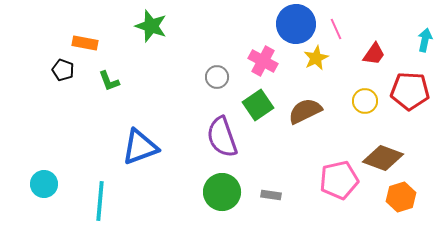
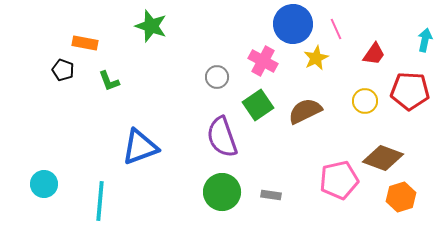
blue circle: moved 3 px left
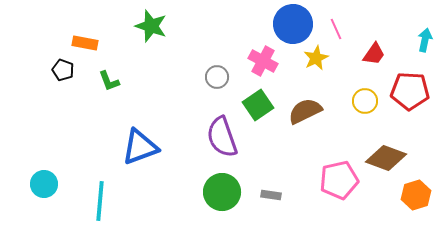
brown diamond: moved 3 px right
orange hexagon: moved 15 px right, 2 px up
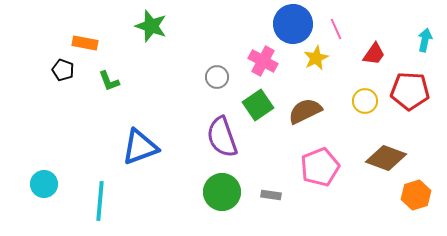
pink pentagon: moved 19 px left, 13 px up; rotated 9 degrees counterclockwise
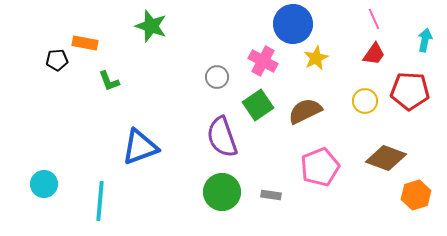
pink line: moved 38 px right, 10 px up
black pentagon: moved 6 px left, 10 px up; rotated 25 degrees counterclockwise
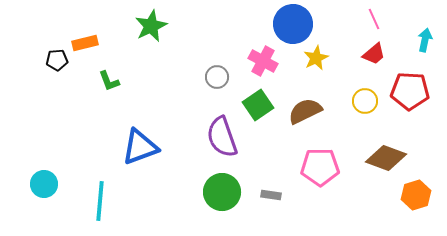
green star: rotated 28 degrees clockwise
orange rectangle: rotated 25 degrees counterclockwise
red trapezoid: rotated 15 degrees clockwise
pink pentagon: rotated 21 degrees clockwise
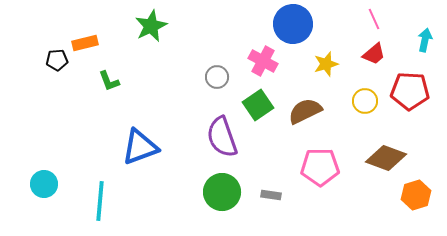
yellow star: moved 10 px right, 6 px down; rotated 10 degrees clockwise
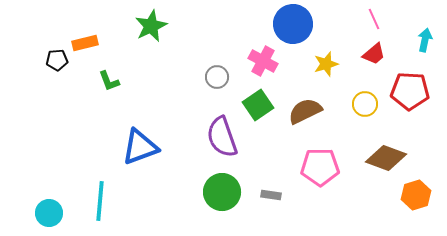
yellow circle: moved 3 px down
cyan circle: moved 5 px right, 29 px down
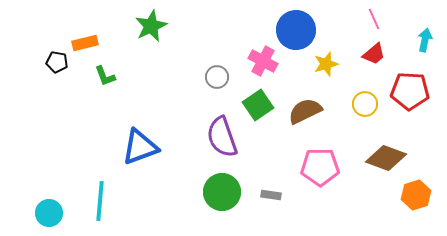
blue circle: moved 3 px right, 6 px down
black pentagon: moved 2 px down; rotated 15 degrees clockwise
green L-shape: moved 4 px left, 5 px up
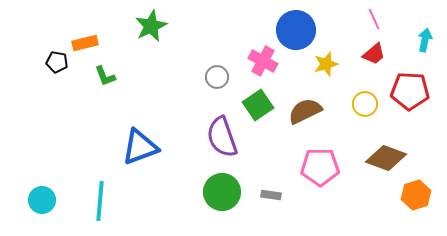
cyan circle: moved 7 px left, 13 px up
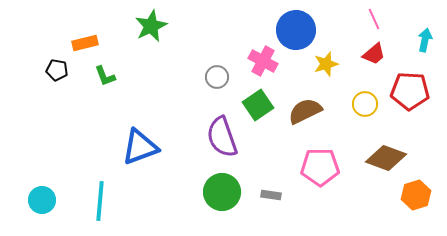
black pentagon: moved 8 px down
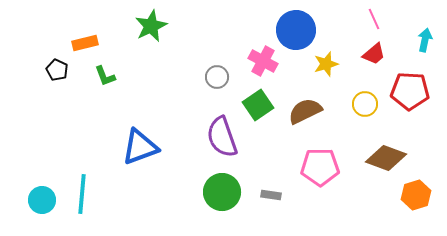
black pentagon: rotated 15 degrees clockwise
cyan line: moved 18 px left, 7 px up
